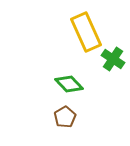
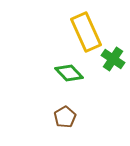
green diamond: moved 11 px up
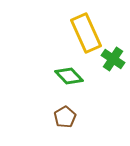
yellow rectangle: moved 1 px down
green diamond: moved 3 px down
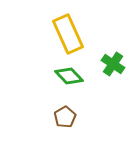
yellow rectangle: moved 18 px left, 1 px down
green cross: moved 5 px down
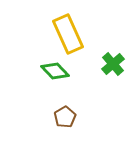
green cross: rotated 15 degrees clockwise
green diamond: moved 14 px left, 5 px up
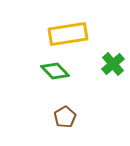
yellow rectangle: rotated 75 degrees counterclockwise
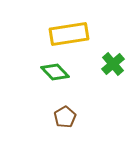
yellow rectangle: moved 1 px right
green diamond: moved 1 px down
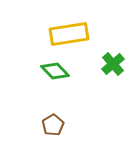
green diamond: moved 1 px up
brown pentagon: moved 12 px left, 8 px down
